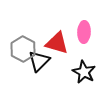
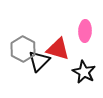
pink ellipse: moved 1 px right, 1 px up
red triangle: moved 1 px right, 6 px down
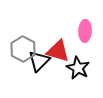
red triangle: moved 2 px down
black star: moved 6 px left, 4 px up
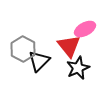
pink ellipse: moved 2 px up; rotated 60 degrees clockwise
red triangle: moved 11 px right, 5 px up; rotated 35 degrees clockwise
black star: rotated 20 degrees clockwise
